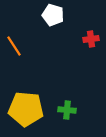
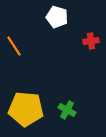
white pentagon: moved 4 px right, 2 px down
red cross: moved 2 px down
green cross: rotated 24 degrees clockwise
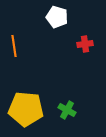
red cross: moved 6 px left, 3 px down
orange line: rotated 25 degrees clockwise
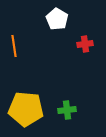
white pentagon: moved 2 px down; rotated 15 degrees clockwise
green cross: rotated 36 degrees counterclockwise
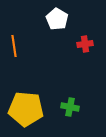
green cross: moved 3 px right, 3 px up; rotated 18 degrees clockwise
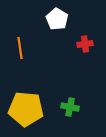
orange line: moved 6 px right, 2 px down
